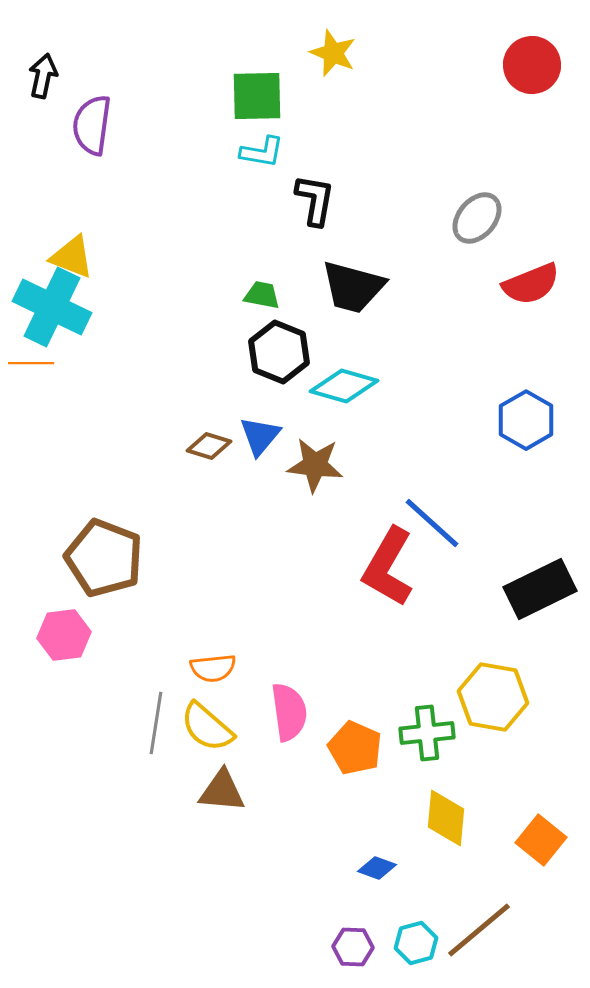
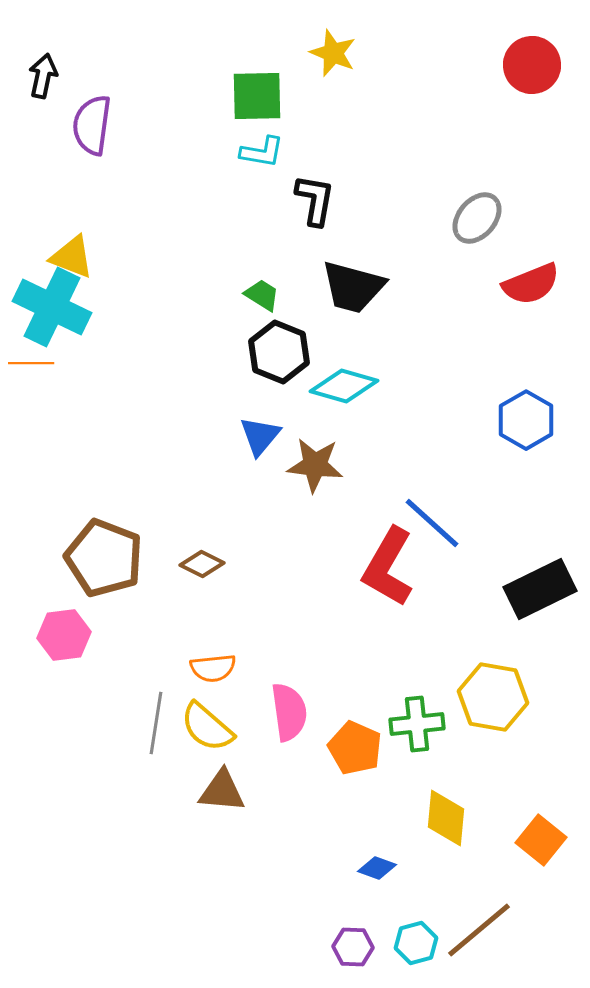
green trapezoid: rotated 21 degrees clockwise
brown diamond: moved 7 px left, 118 px down; rotated 9 degrees clockwise
green cross: moved 10 px left, 9 px up
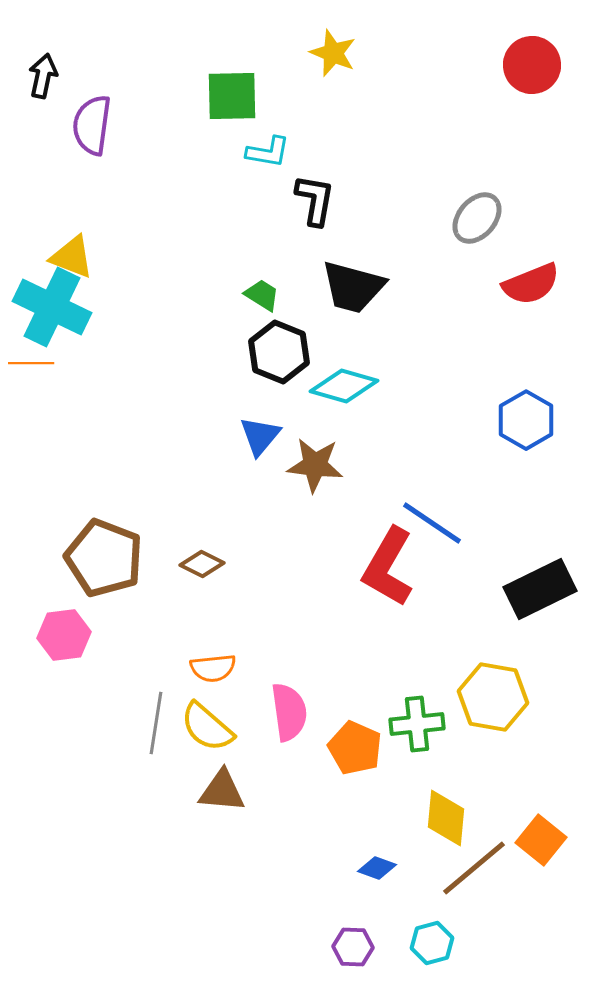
green square: moved 25 px left
cyan L-shape: moved 6 px right
blue line: rotated 8 degrees counterclockwise
brown line: moved 5 px left, 62 px up
cyan hexagon: moved 16 px right
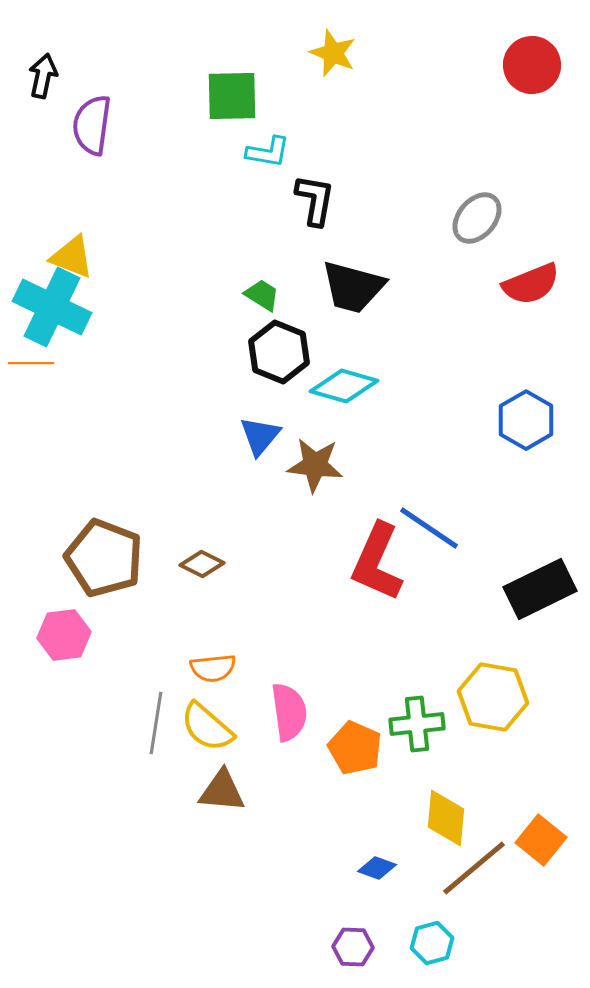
blue line: moved 3 px left, 5 px down
red L-shape: moved 11 px left, 5 px up; rotated 6 degrees counterclockwise
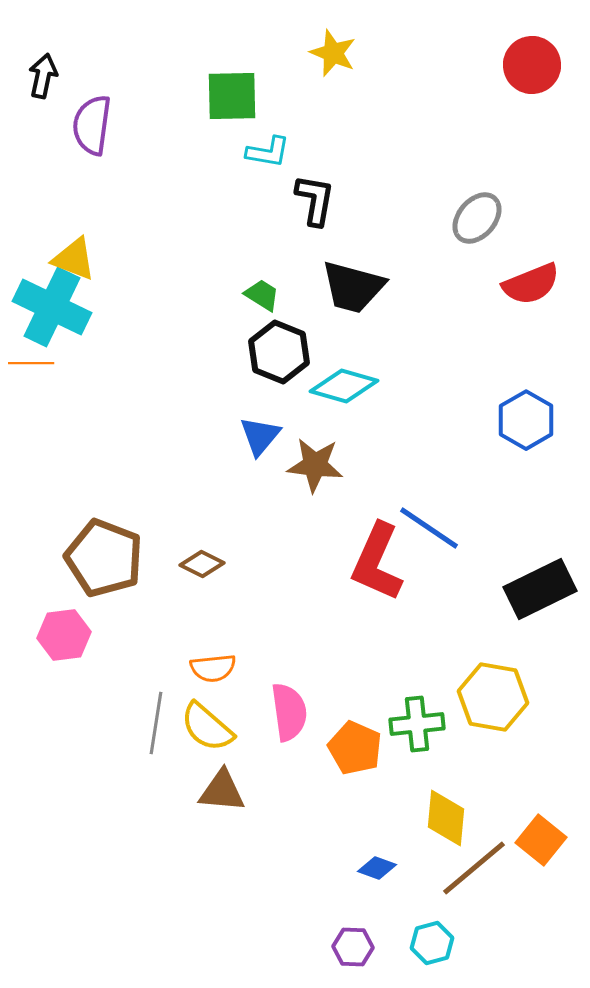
yellow triangle: moved 2 px right, 2 px down
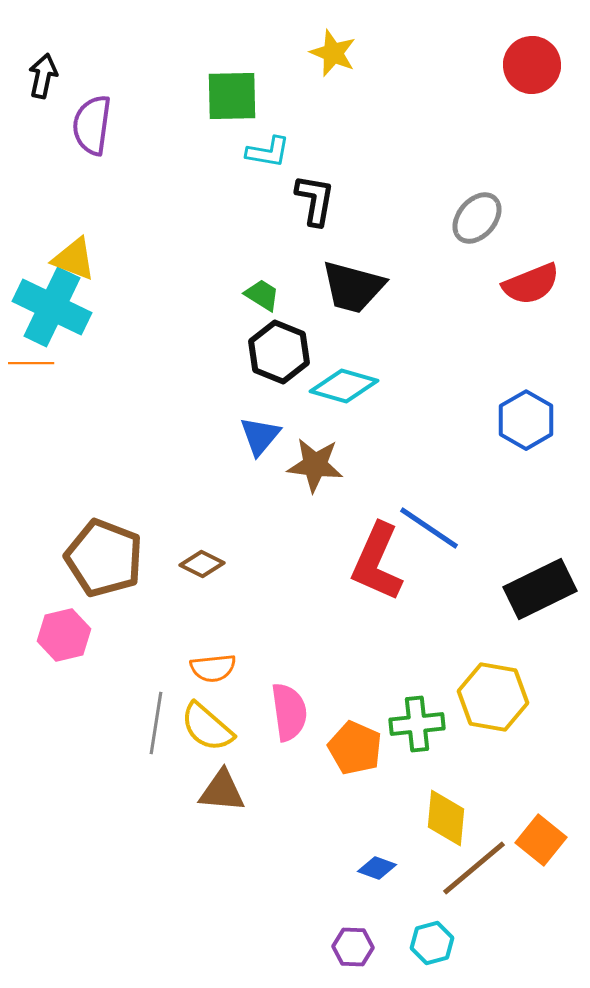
pink hexagon: rotated 6 degrees counterclockwise
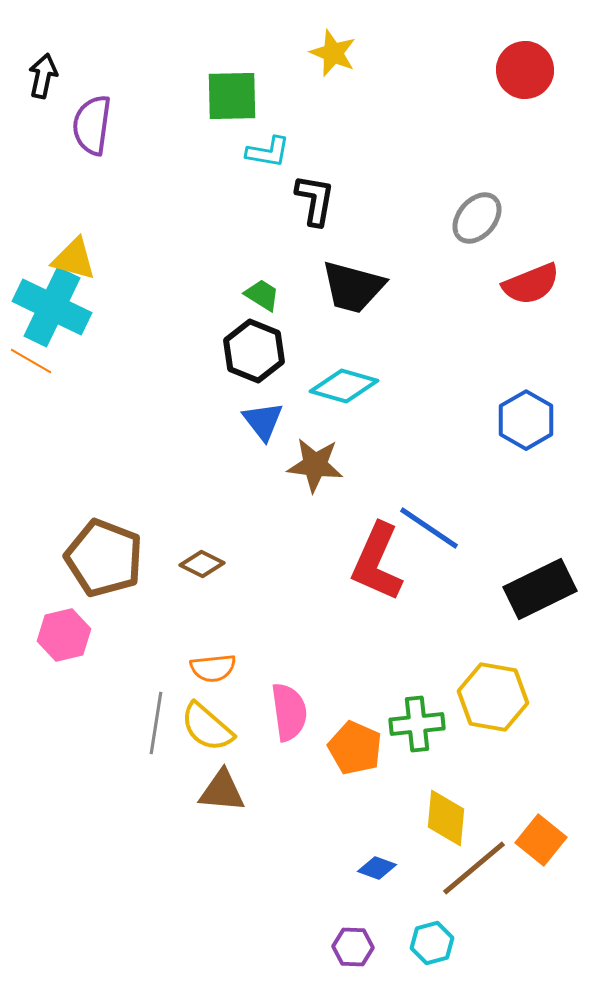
red circle: moved 7 px left, 5 px down
yellow triangle: rotated 6 degrees counterclockwise
black hexagon: moved 25 px left, 1 px up
orange line: moved 2 px up; rotated 30 degrees clockwise
blue triangle: moved 3 px right, 15 px up; rotated 18 degrees counterclockwise
